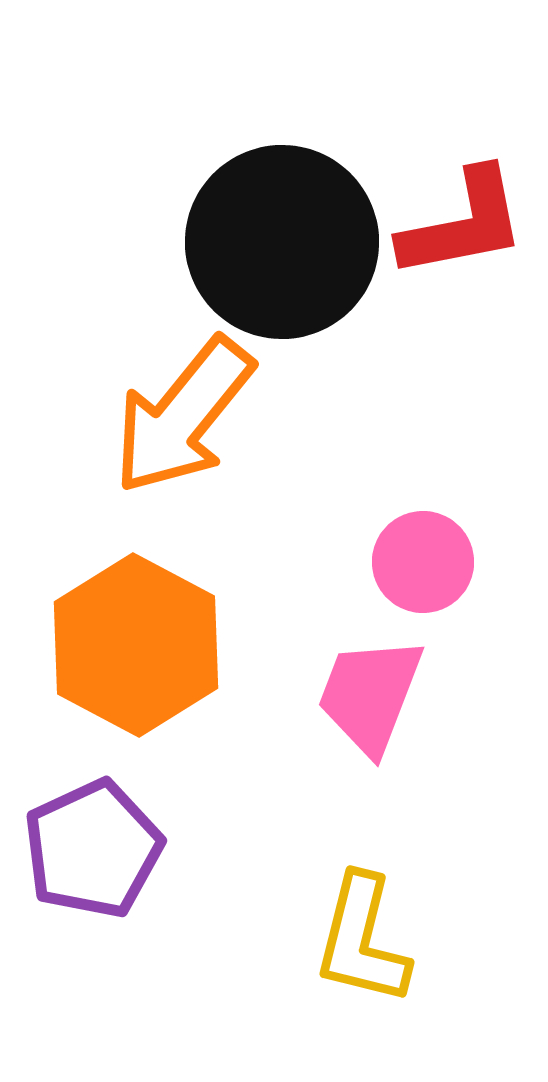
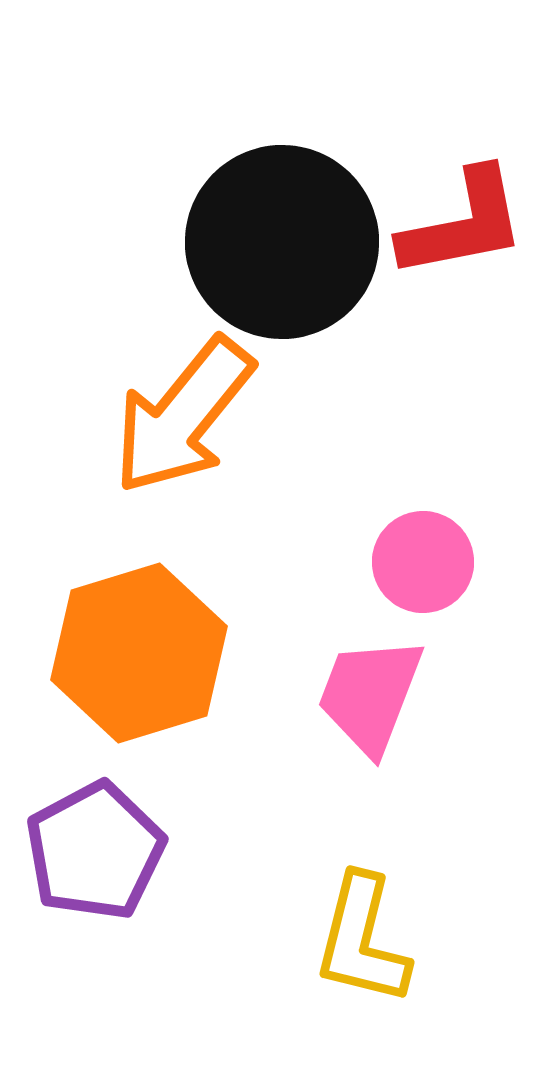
orange hexagon: moved 3 px right, 8 px down; rotated 15 degrees clockwise
purple pentagon: moved 2 px right, 2 px down; rotated 3 degrees counterclockwise
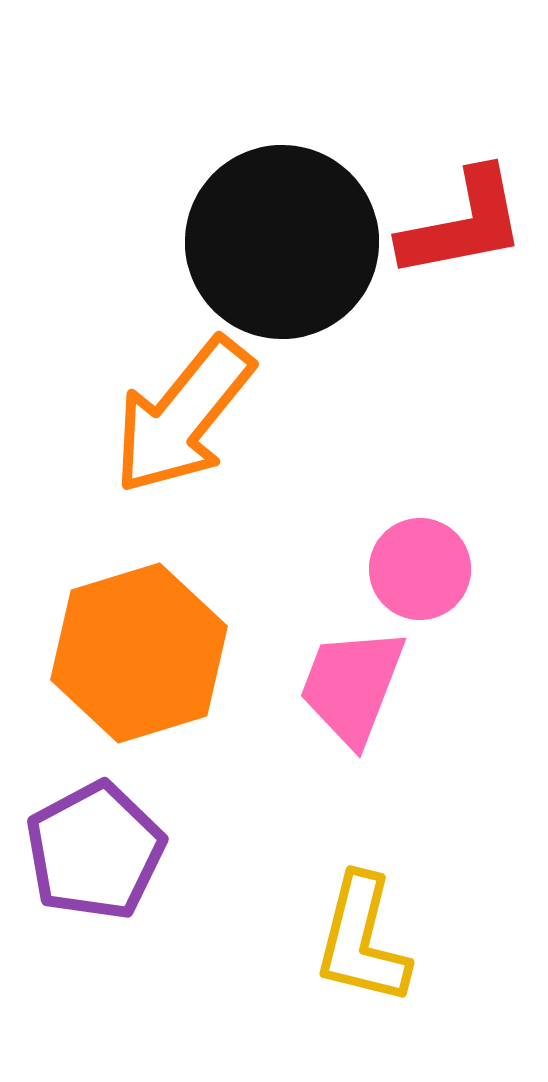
pink circle: moved 3 px left, 7 px down
pink trapezoid: moved 18 px left, 9 px up
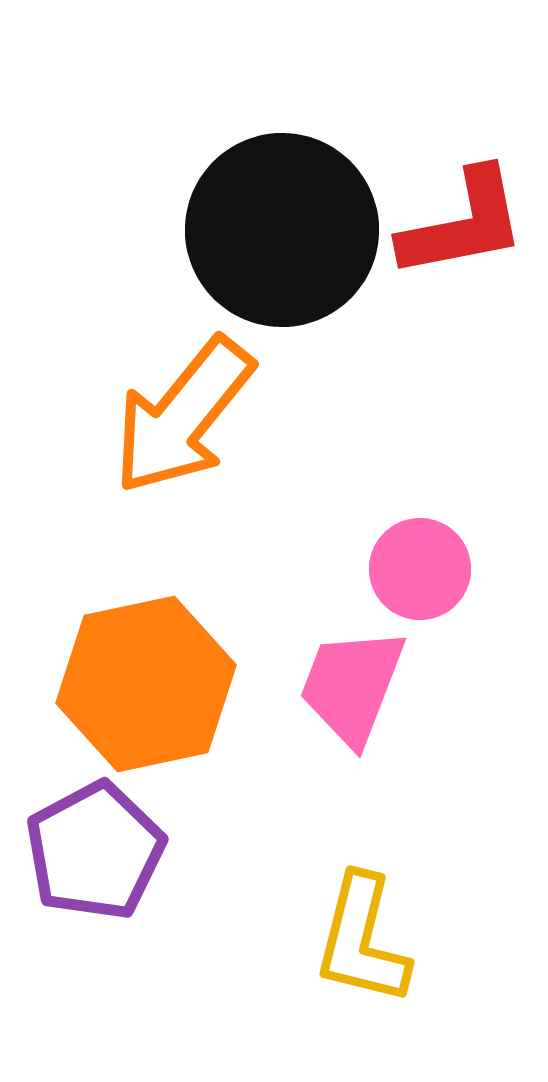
black circle: moved 12 px up
orange hexagon: moved 7 px right, 31 px down; rotated 5 degrees clockwise
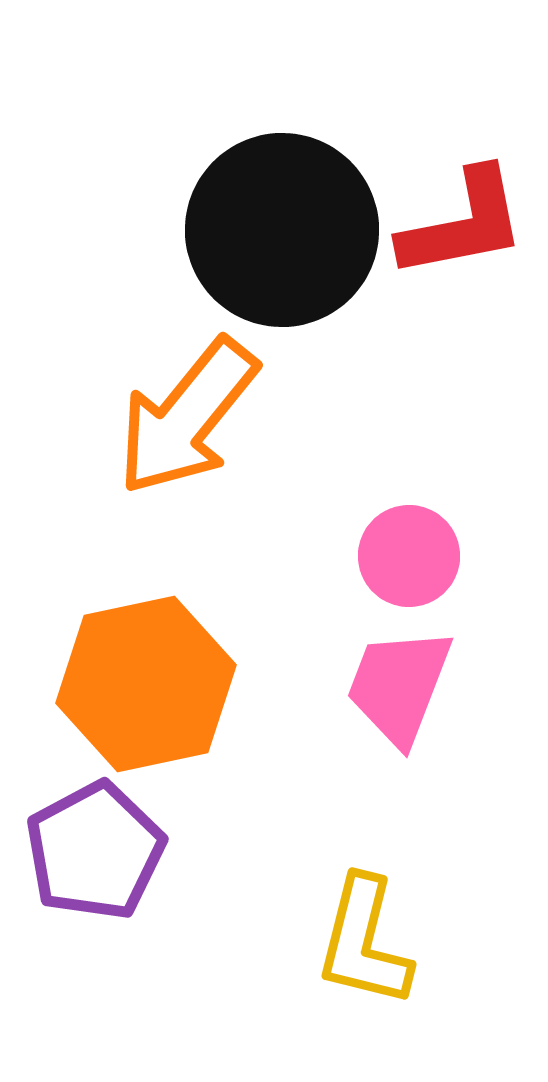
orange arrow: moved 4 px right, 1 px down
pink circle: moved 11 px left, 13 px up
pink trapezoid: moved 47 px right
yellow L-shape: moved 2 px right, 2 px down
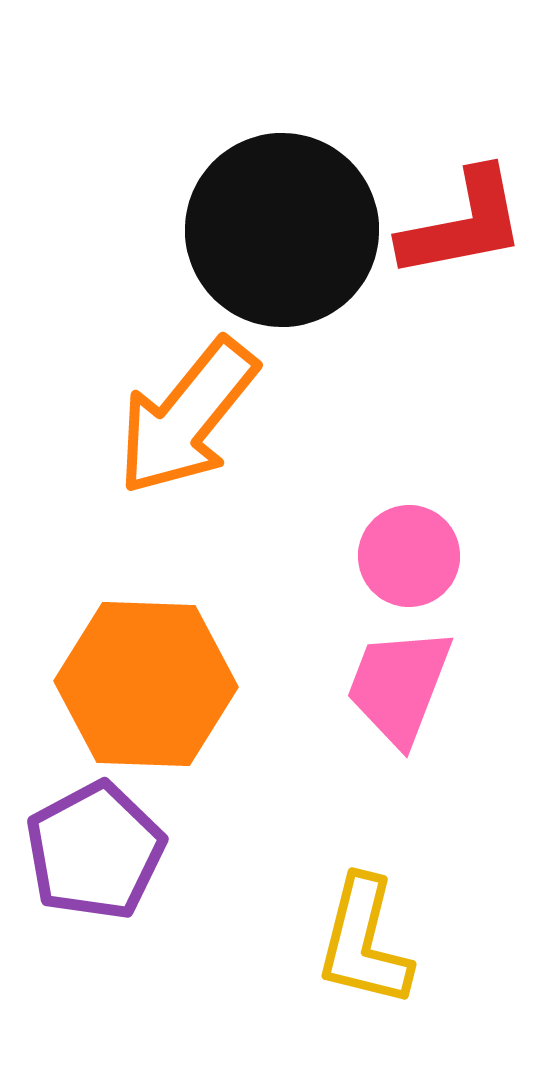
orange hexagon: rotated 14 degrees clockwise
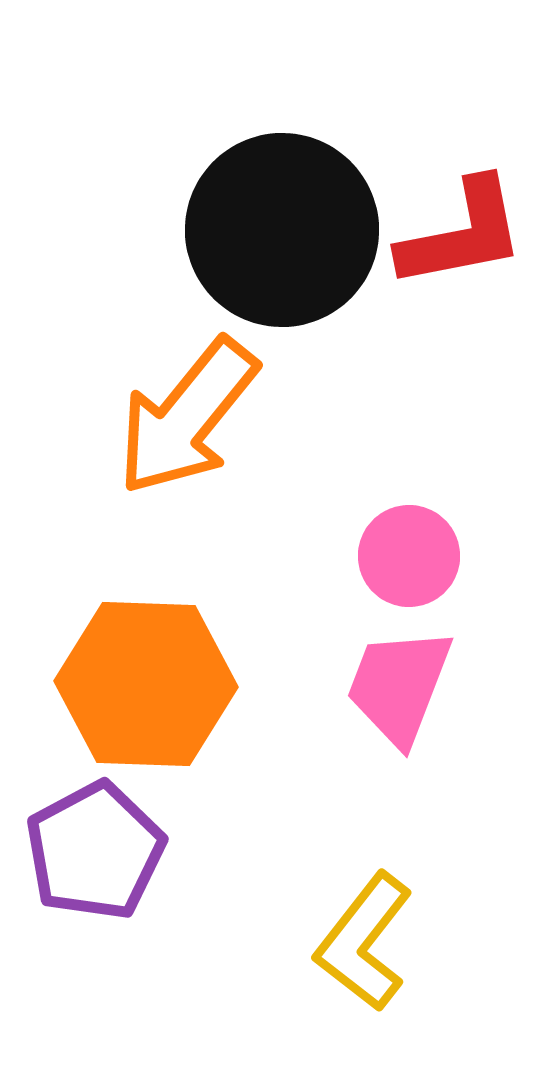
red L-shape: moved 1 px left, 10 px down
yellow L-shape: rotated 24 degrees clockwise
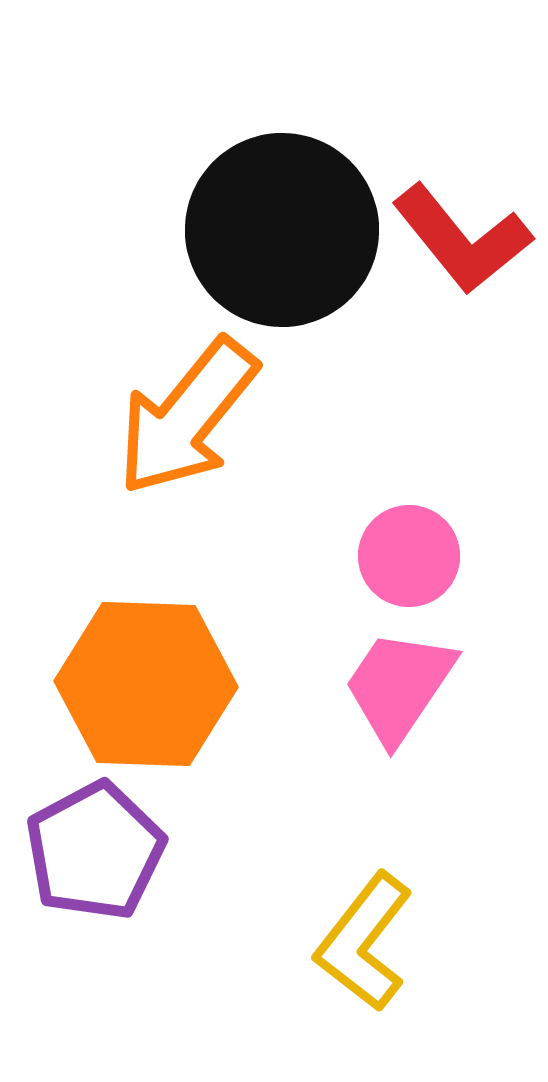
red L-shape: moved 5 px down; rotated 62 degrees clockwise
pink trapezoid: rotated 13 degrees clockwise
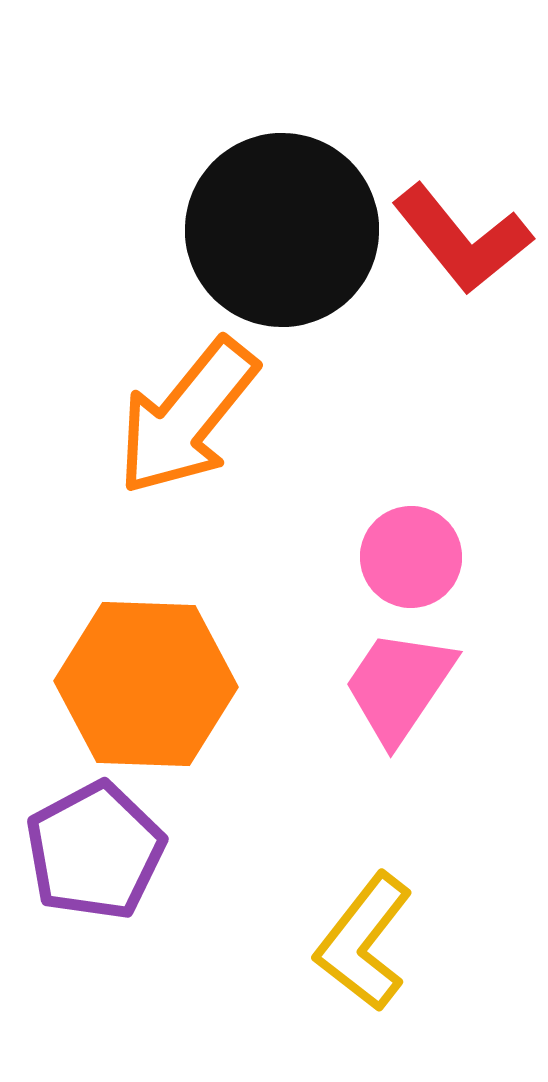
pink circle: moved 2 px right, 1 px down
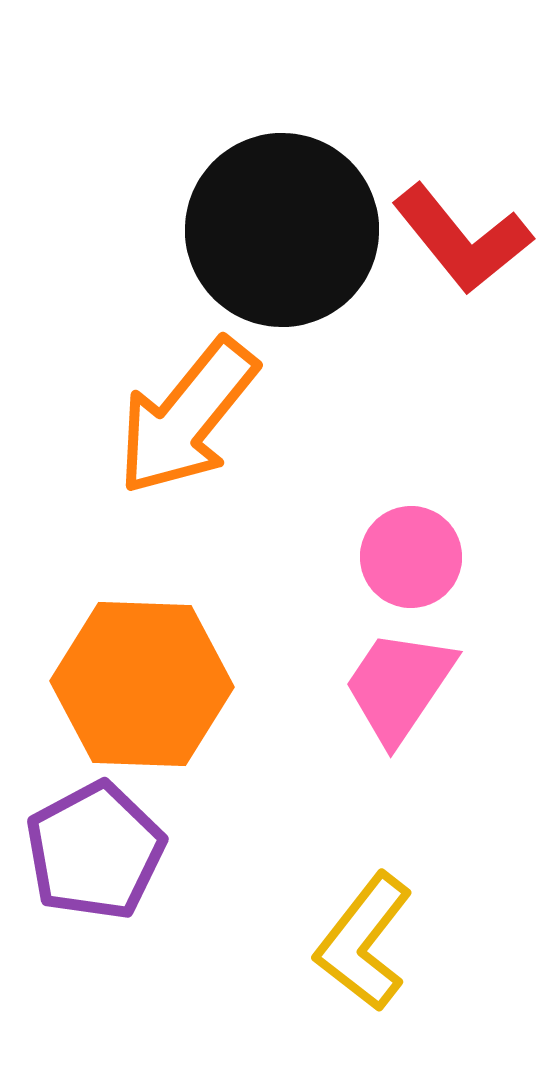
orange hexagon: moved 4 px left
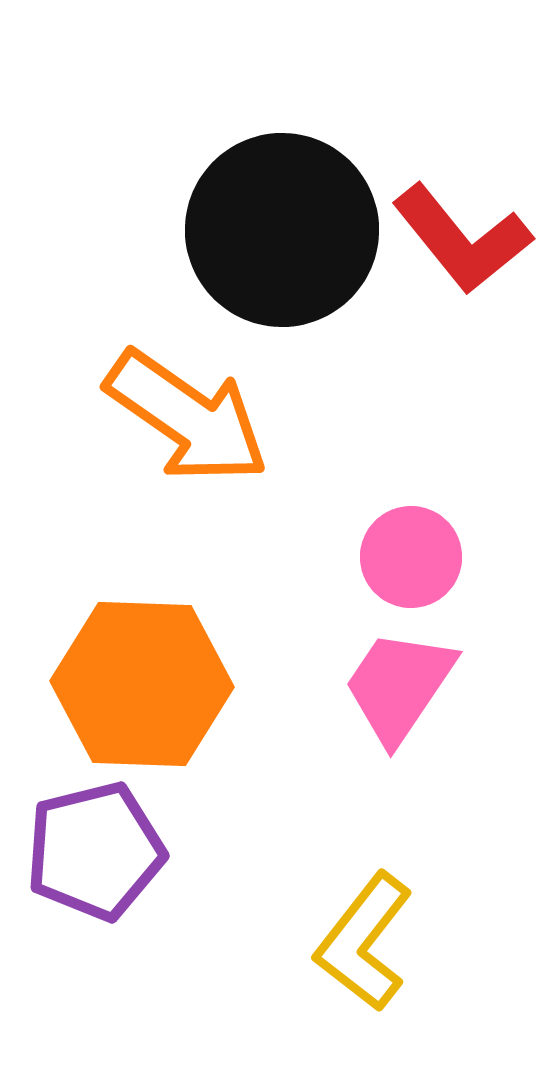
orange arrow: rotated 94 degrees counterclockwise
purple pentagon: rotated 14 degrees clockwise
